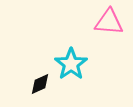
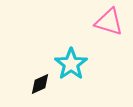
pink triangle: rotated 12 degrees clockwise
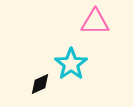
pink triangle: moved 14 px left; rotated 16 degrees counterclockwise
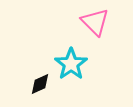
pink triangle: rotated 44 degrees clockwise
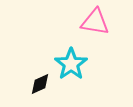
pink triangle: rotated 36 degrees counterclockwise
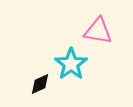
pink triangle: moved 3 px right, 9 px down
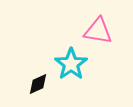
black diamond: moved 2 px left
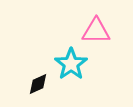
pink triangle: moved 2 px left; rotated 8 degrees counterclockwise
